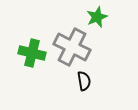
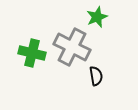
black semicircle: moved 12 px right, 5 px up
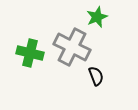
green cross: moved 2 px left
black semicircle: rotated 12 degrees counterclockwise
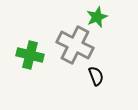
gray cross: moved 3 px right, 2 px up
green cross: moved 2 px down
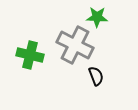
green star: rotated 25 degrees clockwise
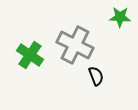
green star: moved 23 px right
green cross: rotated 20 degrees clockwise
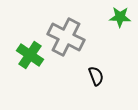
gray cross: moved 9 px left, 8 px up
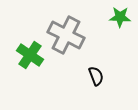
gray cross: moved 2 px up
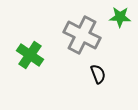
gray cross: moved 16 px right
black semicircle: moved 2 px right, 2 px up
